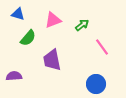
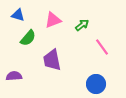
blue triangle: moved 1 px down
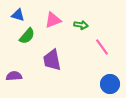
green arrow: moved 1 px left; rotated 48 degrees clockwise
green semicircle: moved 1 px left, 2 px up
blue circle: moved 14 px right
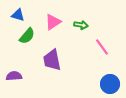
pink triangle: moved 2 px down; rotated 12 degrees counterclockwise
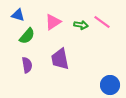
pink line: moved 25 px up; rotated 18 degrees counterclockwise
purple trapezoid: moved 8 px right, 1 px up
purple semicircle: moved 13 px right, 11 px up; rotated 84 degrees clockwise
blue circle: moved 1 px down
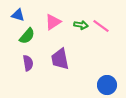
pink line: moved 1 px left, 4 px down
purple semicircle: moved 1 px right, 2 px up
blue circle: moved 3 px left
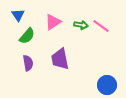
blue triangle: rotated 40 degrees clockwise
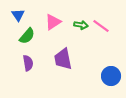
purple trapezoid: moved 3 px right
blue circle: moved 4 px right, 9 px up
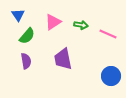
pink line: moved 7 px right, 8 px down; rotated 12 degrees counterclockwise
purple semicircle: moved 2 px left, 2 px up
